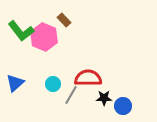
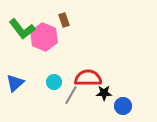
brown rectangle: rotated 24 degrees clockwise
green L-shape: moved 1 px right, 2 px up
cyan circle: moved 1 px right, 2 px up
black star: moved 5 px up
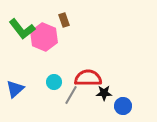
blue triangle: moved 6 px down
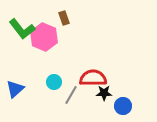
brown rectangle: moved 2 px up
red semicircle: moved 5 px right
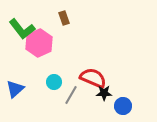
pink hexagon: moved 5 px left, 6 px down; rotated 12 degrees clockwise
red semicircle: rotated 24 degrees clockwise
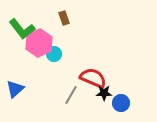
cyan circle: moved 28 px up
blue circle: moved 2 px left, 3 px up
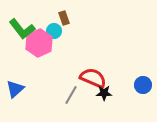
cyan circle: moved 23 px up
blue circle: moved 22 px right, 18 px up
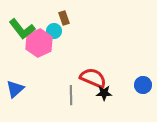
gray line: rotated 30 degrees counterclockwise
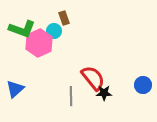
green L-shape: rotated 32 degrees counterclockwise
red semicircle: rotated 28 degrees clockwise
gray line: moved 1 px down
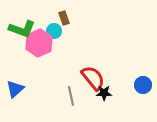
gray line: rotated 12 degrees counterclockwise
